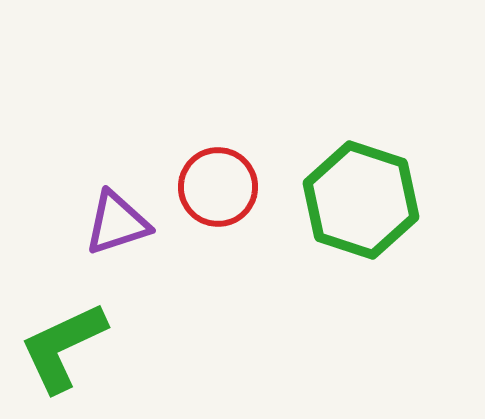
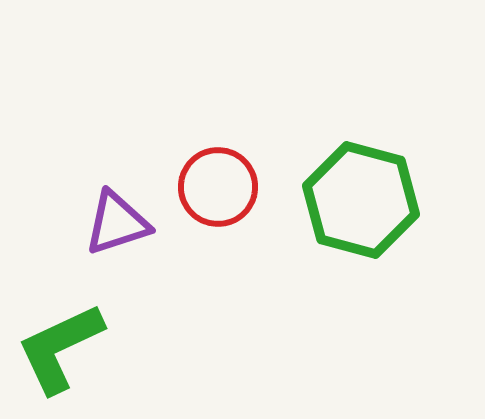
green hexagon: rotated 3 degrees counterclockwise
green L-shape: moved 3 px left, 1 px down
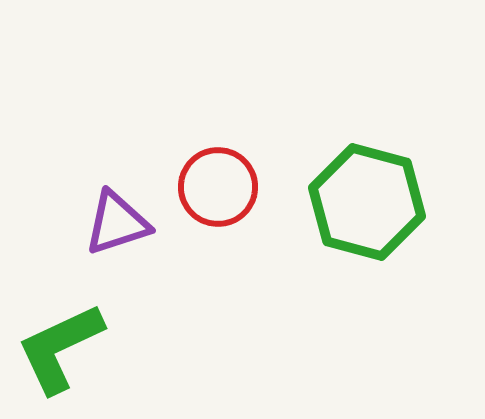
green hexagon: moved 6 px right, 2 px down
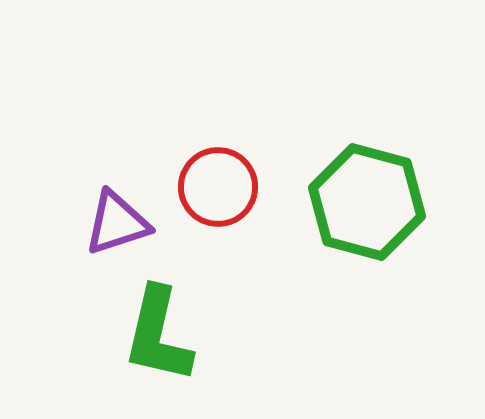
green L-shape: moved 98 px right, 13 px up; rotated 52 degrees counterclockwise
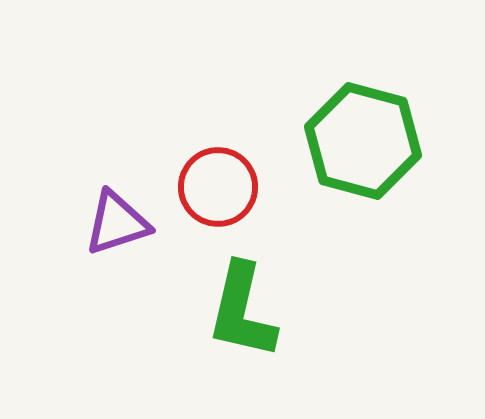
green hexagon: moved 4 px left, 61 px up
green L-shape: moved 84 px right, 24 px up
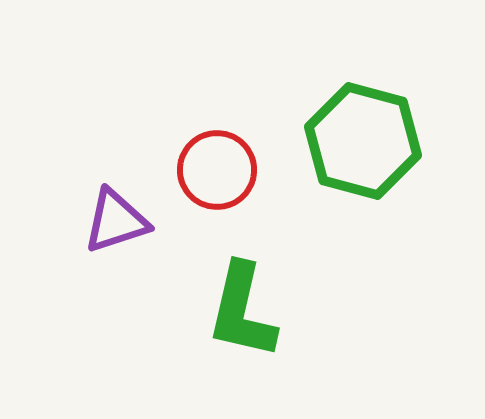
red circle: moved 1 px left, 17 px up
purple triangle: moved 1 px left, 2 px up
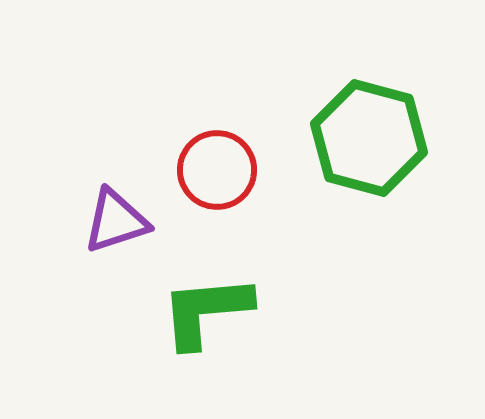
green hexagon: moved 6 px right, 3 px up
green L-shape: moved 36 px left; rotated 72 degrees clockwise
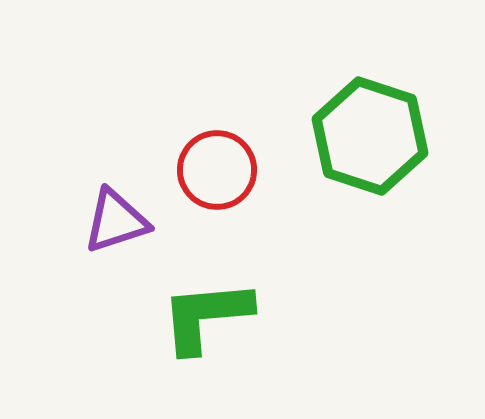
green hexagon: moved 1 px right, 2 px up; rotated 3 degrees clockwise
green L-shape: moved 5 px down
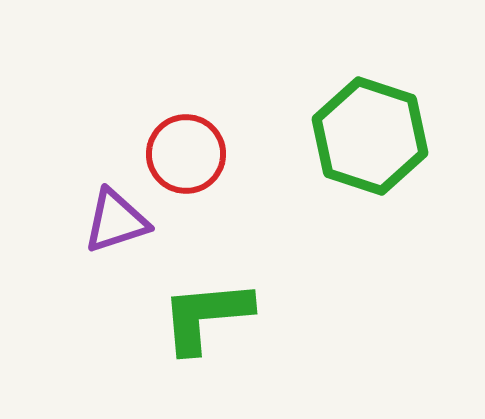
red circle: moved 31 px left, 16 px up
